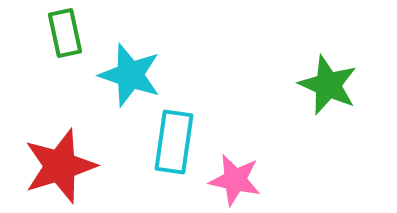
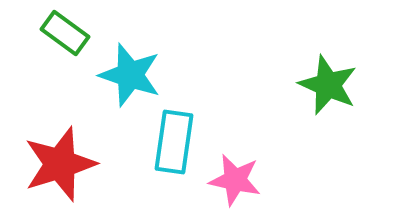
green rectangle: rotated 42 degrees counterclockwise
red star: moved 2 px up
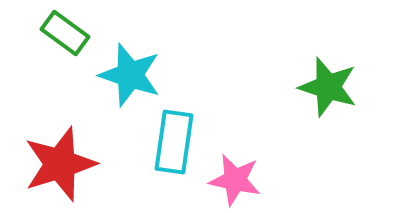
green star: moved 2 px down; rotated 6 degrees counterclockwise
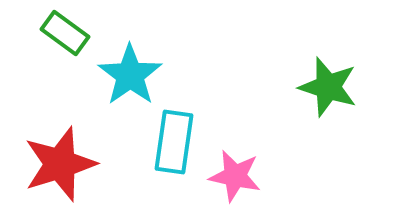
cyan star: rotated 18 degrees clockwise
pink star: moved 4 px up
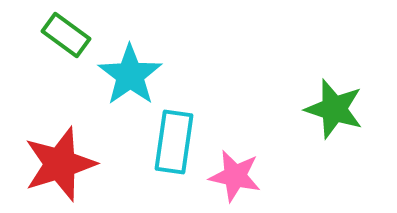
green rectangle: moved 1 px right, 2 px down
green star: moved 6 px right, 22 px down
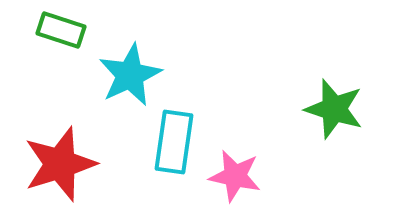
green rectangle: moved 5 px left, 5 px up; rotated 18 degrees counterclockwise
cyan star: rotated 10 degrees clockwise
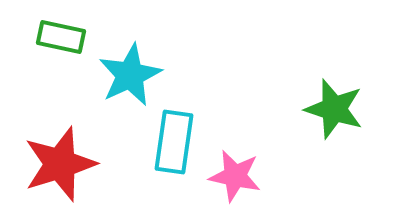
green rectangle: moved 7 px down; rotated 6 degrees counterclockwise
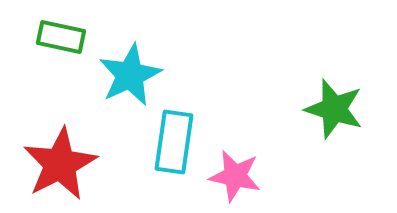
red star: rotated 10 degrees counterclockwise
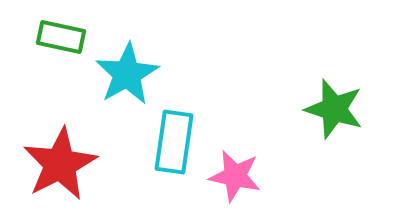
cyan star: moved 3 px left, 1 px up; rotated 4 degrees counterclockwise
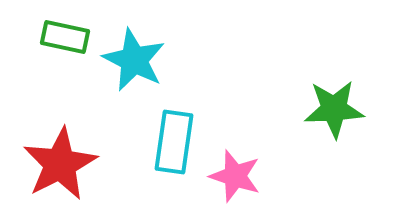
green rectangle: moved 4 px right
cyan star: moved 7 px right, 14 px up; rotated 16 degrees counterclockwise
green star: rotated 20 degrees counterclockwise
pink star: rotated 6 degrees clockwise
